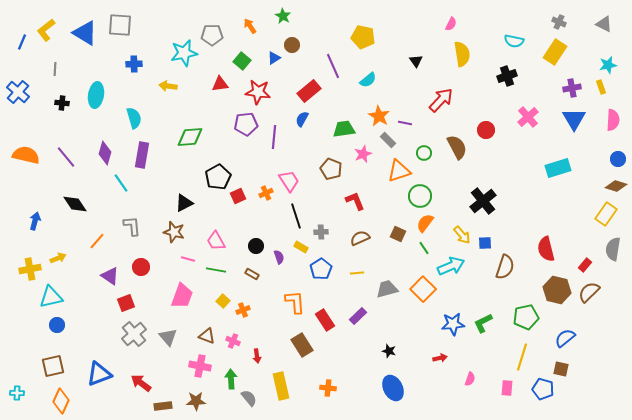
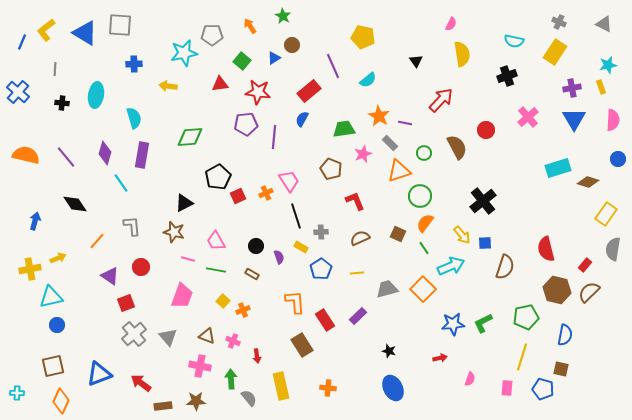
gray rectangle at (388, 140): moved 2 px right, 3 px down
brown diamond at (616, 186): moved 28 px left, 4 px up
blue semicircle at (565, 338): moved 3 px up; rotated 140 degrees clockwise
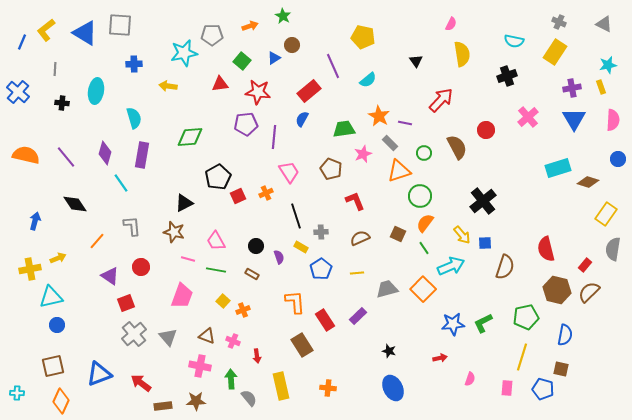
orange arrow at (250, 26): rotated 105 degrees clockwise
cyan ellipse at (96, 95): moved 4 px up
pink trapezoid at (289, 181): moved 9 px up
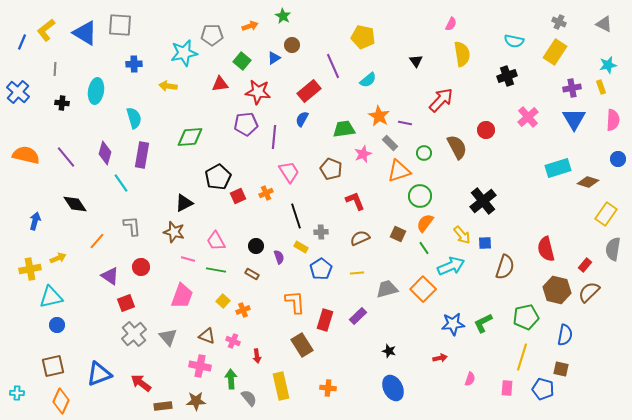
red rectangle at (325, 320): rotated 50 degrees clockwise
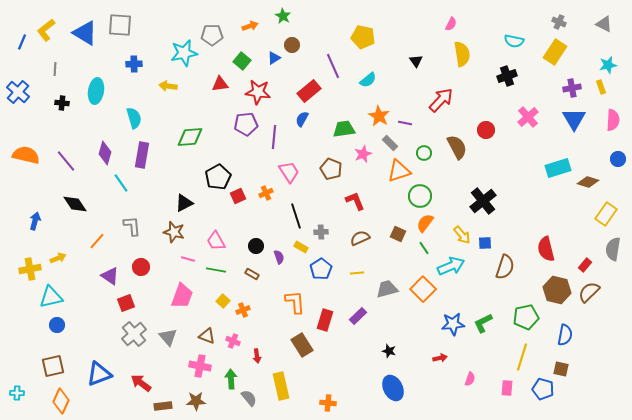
purple line at (66, 157): moved 4 px down
orange cross at (328, 388): moved 15 px down
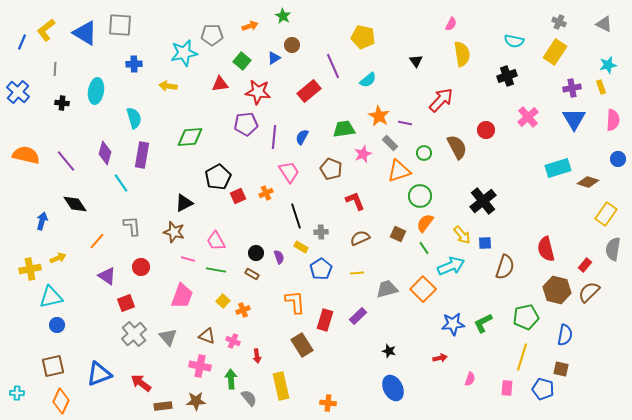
blue semicircle at (302, 119): moved 18 px down
blue arrow at (35, 221): moved 7 px right
black circle at (256, 246): moved 7 px down
purple triangle at (110, 276): moved 3 px left
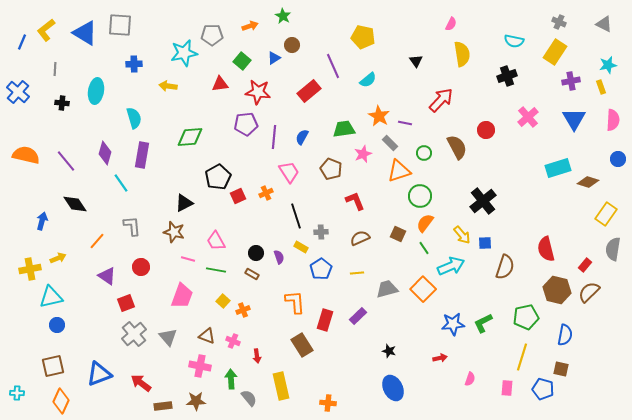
purple cross at (572, 88): moved 1 px left, 7 px up
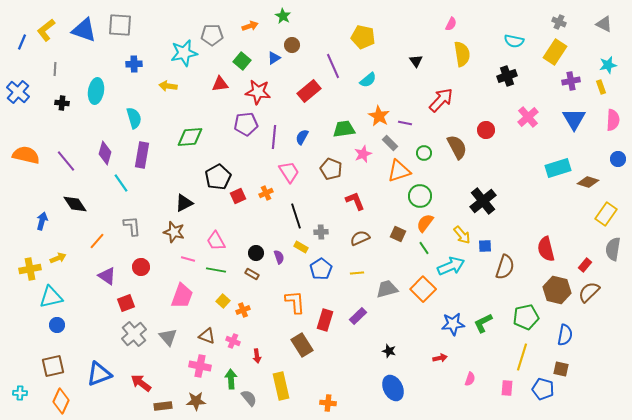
blue triangle at (85, 33): moved 1 px left, 3 px up; rotated 12 degrees counterclockwise
blue square at (485, 243): moved 3 px down
cyan cross at (17, 393): moved 3 px right
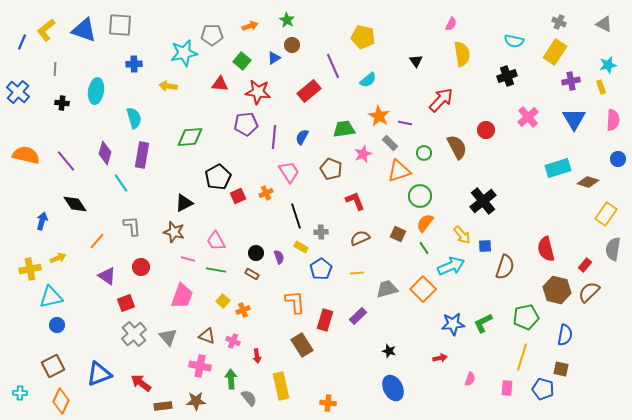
green star at (283, 16): moved 4 px right, 4 px down
red triangle at (220, 84): rotated 12 degrees clockwise
brown square at (53, 366): rotated 15 degrees counterclockwise
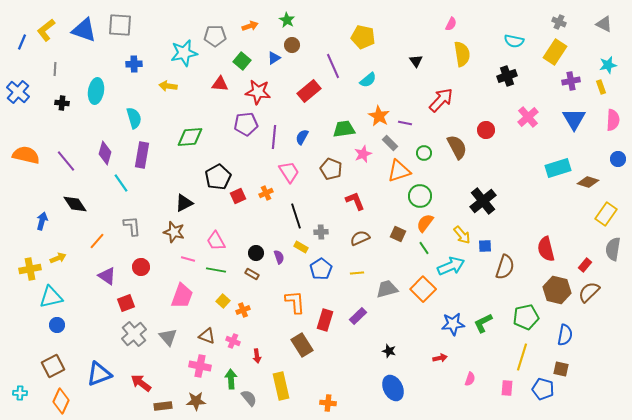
gray pentagon at (212, 35): moved 3 px right, 1 px down
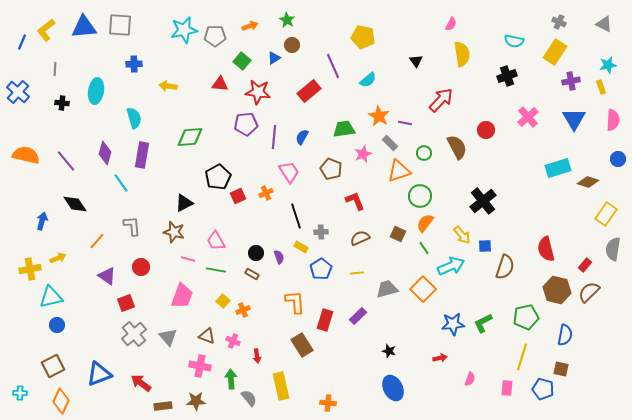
blue triangle at (84, 30): moved 3 px up; rotated 24 degrees counterclockwise
cyan star at (184, 53): moved 23 px up
